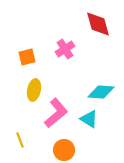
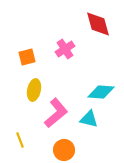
cyan triangle: rotated 18 degrees counterclockwise
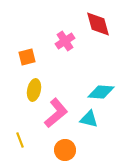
pink cross: moved 8 px up
orange circle: moved 1 px right
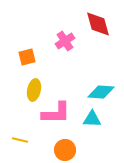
pink L-shape: rotated 40 degrees clockwise
cyan triangle: moved 3 px right; rotated 12 degrees counterclockwise
yellow line: rotated 56 degrees counterclockwise
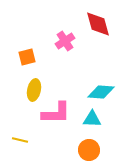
orange circle: moved 24 px right
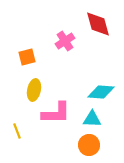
yellow line: moved 3 px left, 9 px up; rotated 56 degrees clockwise
orange circle: moved 5 px up
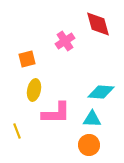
orange square: moved 2 px down
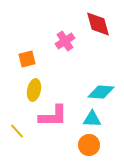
pink L-shape: moved 3 px left, 3 px down
yellow line: rotated 21 degrees counterclockwise
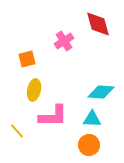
pink cross: moved 1 px left
